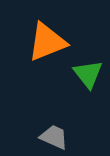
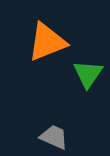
green triangle: rotated 12 degrees clockwise
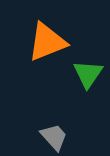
gray trapezoid: rotated 24 degrees clockwise
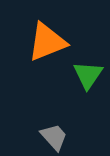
green triangle: moved 1 px down
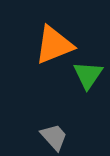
orange triangle: moved 7 px right, 3 px down
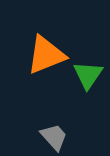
orange triangle: moved 8 px left, 10 px down
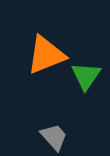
green triangle: moved 2 px left, 1 px down
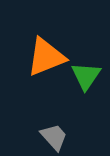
orange triangle: moved 2 px down
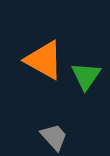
orange triangle: moved 2 px left, 3 px down; rotated 51 degrees clockwise
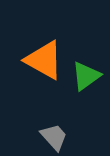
green triangle: rotated 20 degrees clockwise
